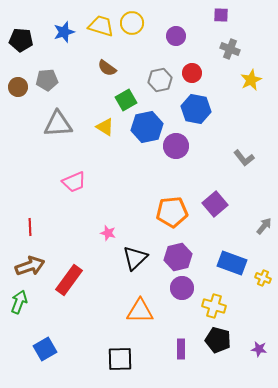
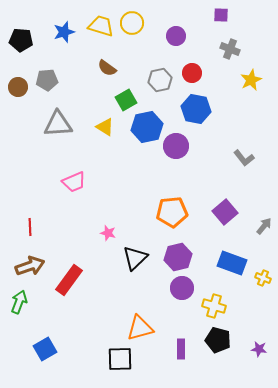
purple square at (215, 204): moved 10 px right, 8 px down
orange triangle at (140, 311): moved 17 px down; rotated 16 degrees counterclockwise
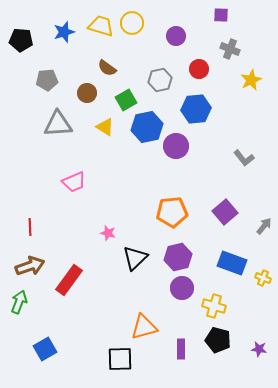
red circle at (192, 73): moved 7 px right, 4 px up
brown circle at (18, 87): moved 69 px right, 6 px down
blue hexagon at (196, 109): rotated 16 degrees counterclockwise
orange triangle at (140, 328): moved 4 px right, 1 px up
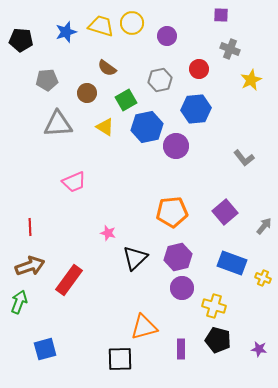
blue star at (64, 32): moved 2 px right
purple circle at (176, 36): moved 9 px left
blue square at (45, 349): rotated 15 degrees clockwise
